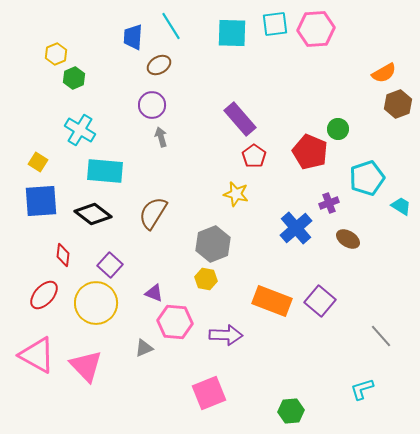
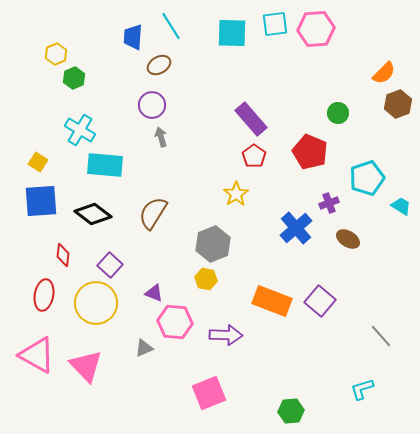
orange semicircle at (384, 73): rotated 15 degrees counterclockwise
purple rectangle at (240, 119): moved 11 px right
green circle at (338, 129): moved 16 px up
cyan rectangle at (105, 171): moved 6 px up
yellow star at (236, 194): rotated 25 degrees clockwise
red ellipse at (44, 295): rotated 32 degrees counterclockwise
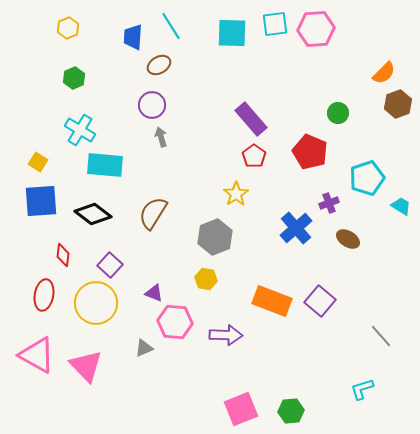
yellow hexagon at (56, 54): moved 12 px right, 26 px up
gray hexagon at (213, 244): moved 2 px right, 7 px up
pink square at (209, 393): moved 32 px right, 16 px down
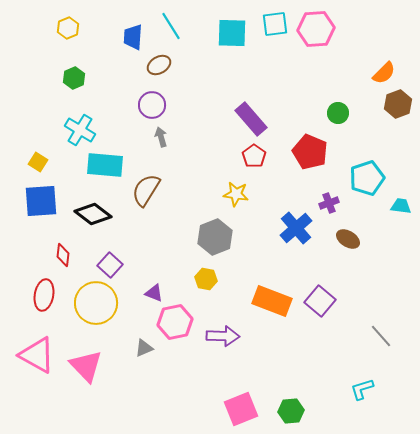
yellow star at (236, 194): rotated 30 degrees counterclockwise
cyan trapezoid at (401, 206): rotated 25 degrees counterclockwise
brown semicircle at (153, 213): moved 7 px left, 23 px up
pink hexagon at (175, 322): rotated 16 degrees counterclockwise
purple arrow at (226, 335): moved 3 px left, 1 px down
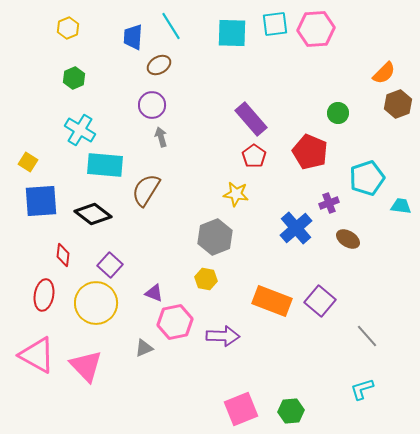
yellow square at (38, 162): moved 10 px left
gray line at (381, 336): moved 14 px left
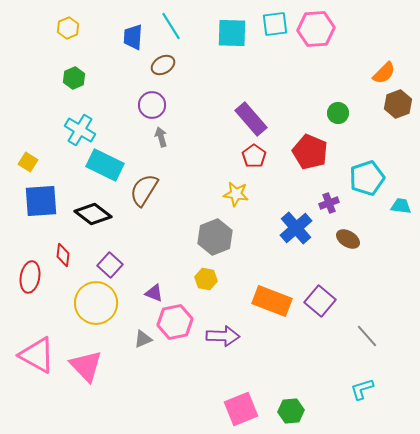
brown ellipse at (159, 65): moved 4 px right
cyan rectangle at (105, 165): rotated 21 degrees clockwise
brown semicircle at (146, 190): moved 2 px left
red ellipse at (44, 295): moved 14 px left, 18 px up
gray triangle at (144, 348): moved 1 px left, 9 px up
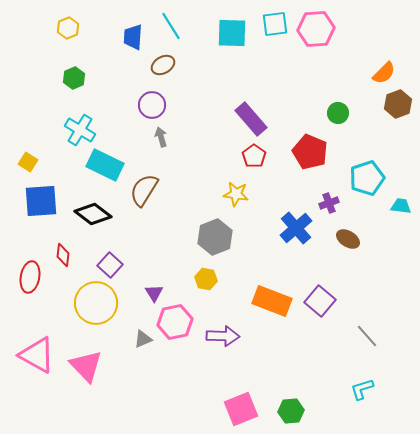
purple triangle at (154, 293): rotated 36 degrees clockwise
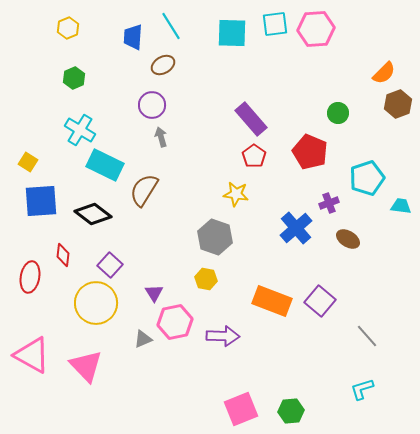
gray hexagon at (215, 237): rotated 20 degrees counterclockwise
pink triangle at (37, 355): moved 5 px left
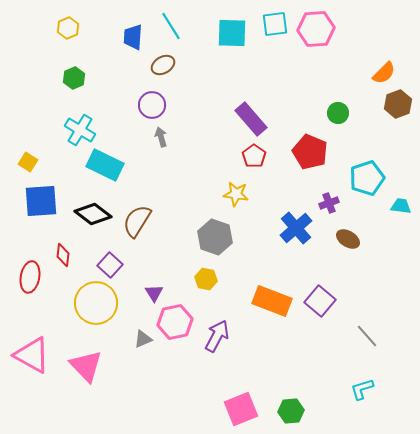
brown semicircle at (144, 190): moved 7 px left, 31 px down
purple arrow at (223, 336): moved 6 px left; rotated 64 degrees counterclockwise
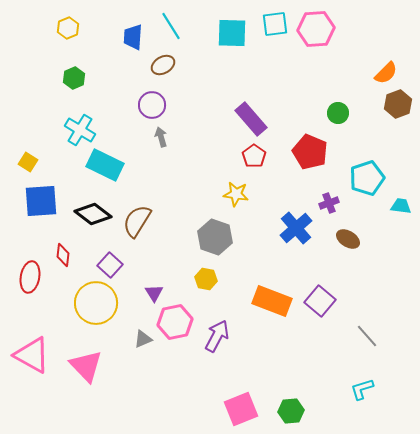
orange semicircle at (384, 73): moved 2 px right
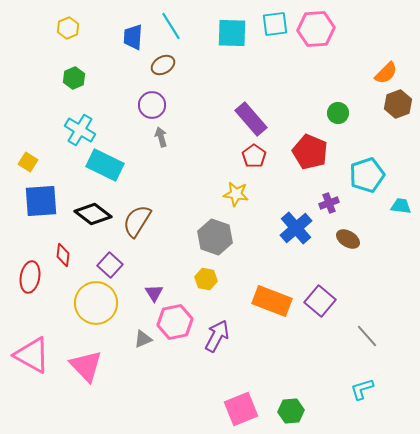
cyan pentagon at (367, 178): moved 3 px up
